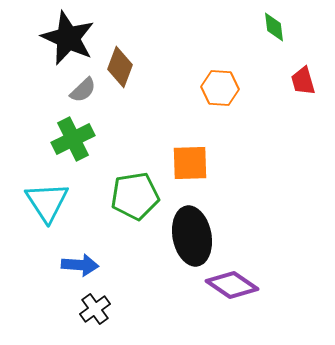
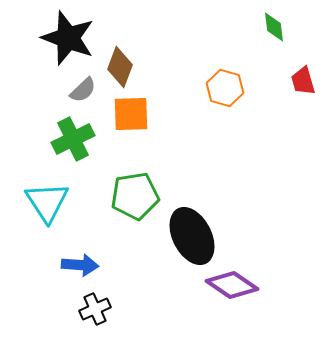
black star: rotated 4 degrees counterclockwise
orange hexagon: moved 5 px right; rotated 12 degrees clockwise
orange square: moved 59 px left, 49 px up
black ellipse: rotated 16 degrees counterclockwise
black cross: rotated 12 degrees clockwise
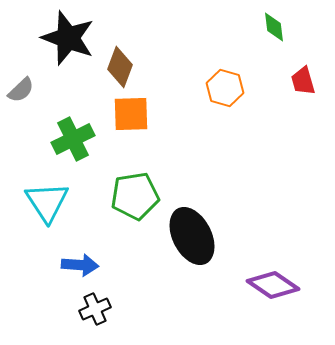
gray semicircle: moved 62 px left
purple diamond: moved 41 px right
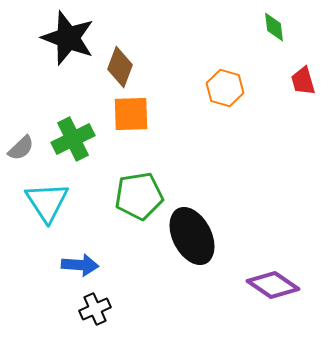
gray semicircle: moved 58 px down
green pentagon: moved 4 px right
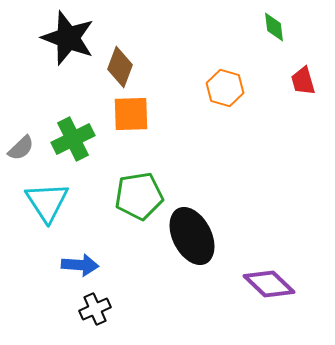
purple diamond: moved 4 px left, 1 px up; rotated 9 degrees clockwise
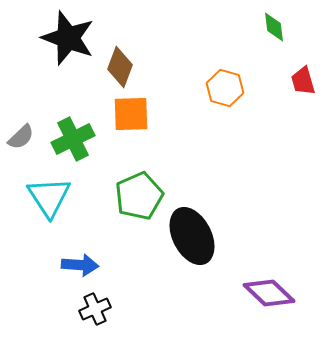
gray semicircle: moved 11 px up
green pentagon: rotated 15 degrees counterclockwise
cyan triangle: moved 2 px right, 5 px up
purple diamond: moved 9 px down
